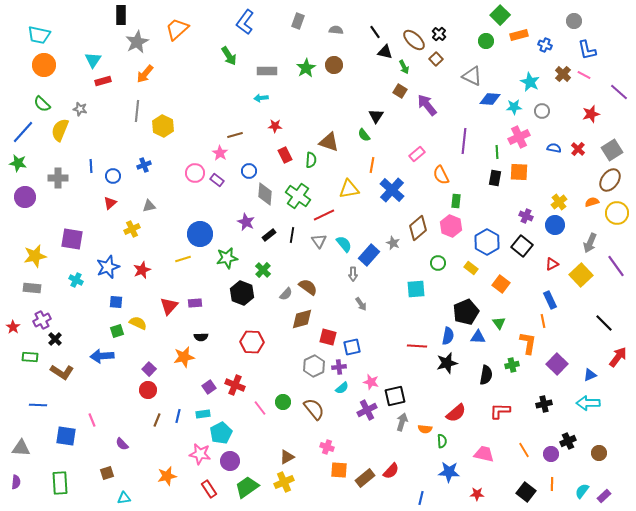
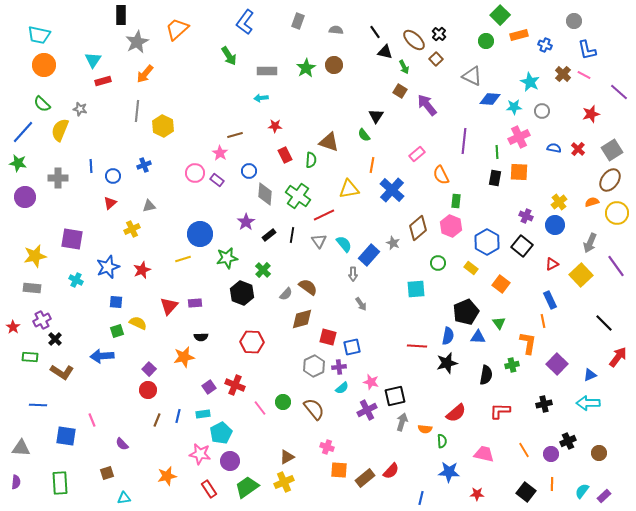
purple star at (246, 222): rotated 12 degrees clockwise
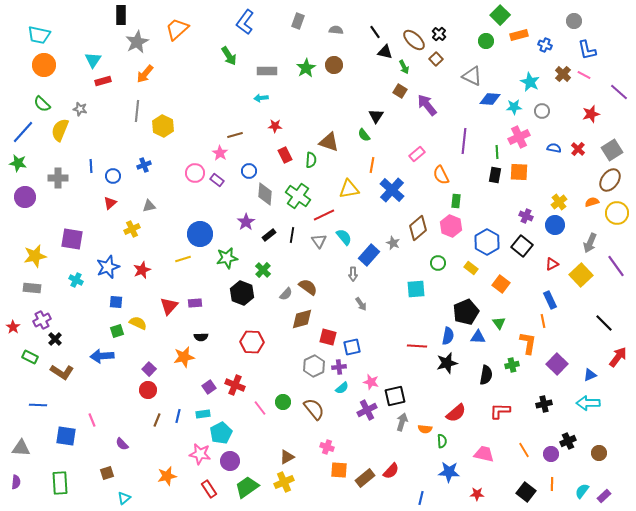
black rectangle at (495, 178): moved 3 px up
cyan semicircle at (344, 244): moved 7 px up
green rectangle at (30, 357): rotated 21 degrees clockwise
cyan triangle at (124, 498): rotated 32 degrees counterclockwise
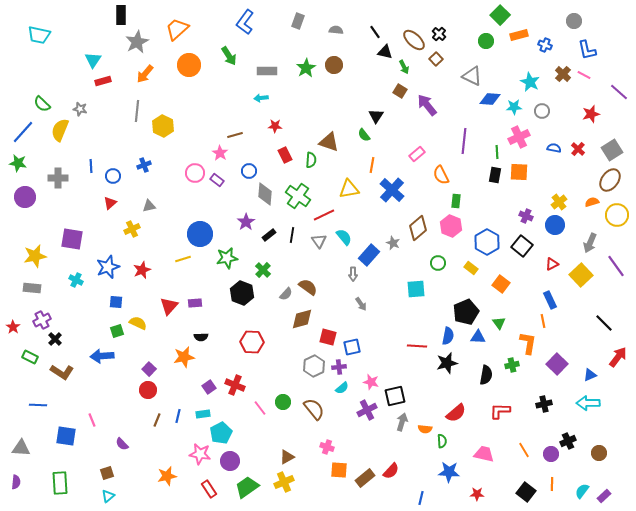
orange circle at (44, 65): moved 145 px right
yellow circle at (617, 213): moved 2 px down
cyan triangle at (124, 498): moved 16 px left, 2 px up
